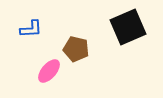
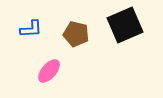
black square: moved 3 px left, 2 px up
brown pentagon: moved 15 px up
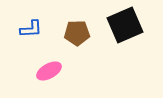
brown pentagon: moved 1 px right, 1 px up; rotated 15 degrees counterclockwise
pink ellipse: rotated 20 degrees clockwise
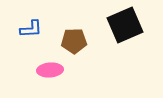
brown pentagon: moved 3 px left, 8 px down
pink ellipse: moved 1 px right, 1 px up; rotated 25 degrees clockwise
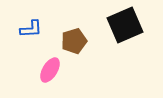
brown pentagon: rotated 15 degrees counterclockwise
pink ellipse: rotated 55 degrees counterclockwise
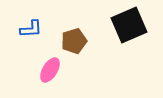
black square: moved 4 px right
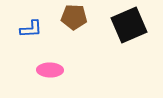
brown pentagon: moved 24 px up; rotated 20 degrees clockwise
pink ellipse: rotated 60 degrees clockwise
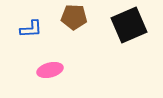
pink ellipse: rotated 15 degrees counterclockwise
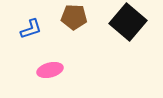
black square: moved 1 px left, 3 px up; rotated 27 degrees counterclockwise
blue L-shape: rotated 15 degrees counterclockwise
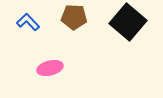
blue L-shape: moved 3 px left, 7 px up; rotated 115 degrees counterclockwise
pink ellipse: moved 2 px up
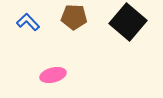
pink ellipse: moved 3 px right, 7 px down
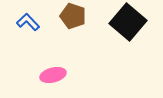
brown pentagon: moved 1 px left, 1 px up; rotated 15 degrees clockwise
